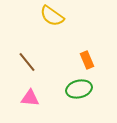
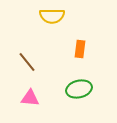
yellow semicircle: rotated 35 degrees counterclockwise
orange rectangle: moved 7 px left, 11 px up; rotated 30 degrees clockwise
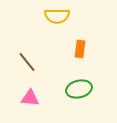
yellow semicircle: moved 5 px right
